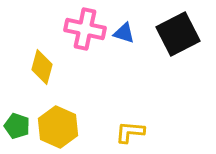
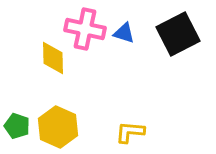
yellow diamond: moved 11 px right, 9 px up; rotated 16 degrees counterclockwise
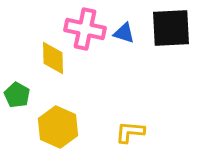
black square: moved 7 px left, 6 px up; rotated 24 degrees clockwise
green pentagon: moved 31 px up; rotated 10 degrees clockwise
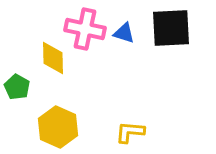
green pentagon: moved 8 px up
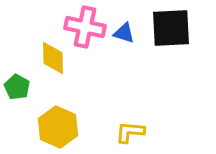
pink cross: moved 2 px up
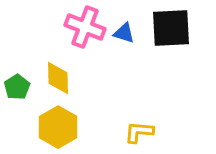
pink cross: rotated 9 degrees clockwise
yellow diamond: moved 5 px right, 20 px down
green pentagon: rotated 10 degrees clockwise
yellow hexagon: rotated 6 degrees clockwise
yellow L-shape: moved 9 px right
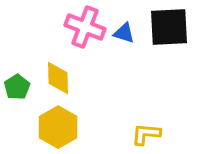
black square: moved 2 px left, 1 px up
yellow L-shape: moved 7 px right, 2 px down
